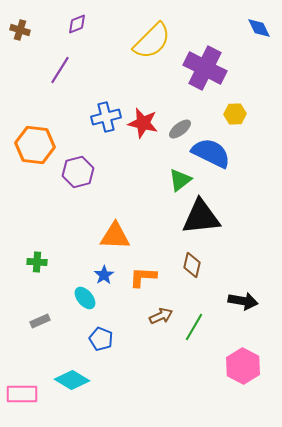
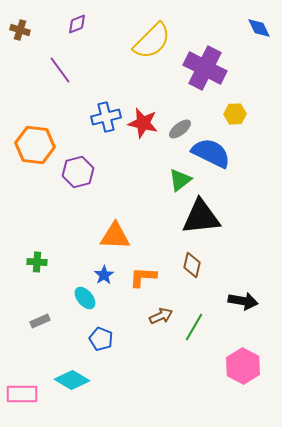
purple line: rotated 68 degrees counterclockwise
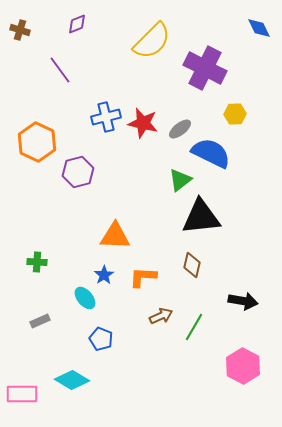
orange hexagon: moved 2 px right, 3 px up; rotated 18 degrees clockwise
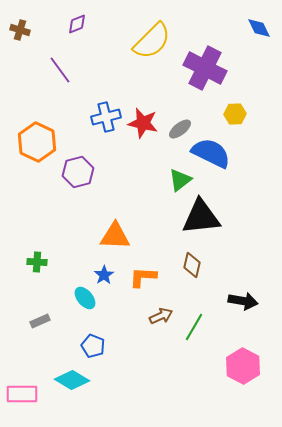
blue pentagon: moved 8 px left, 7 px down
